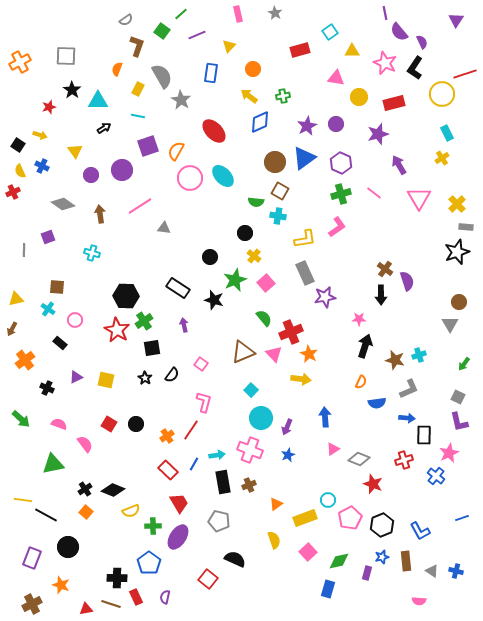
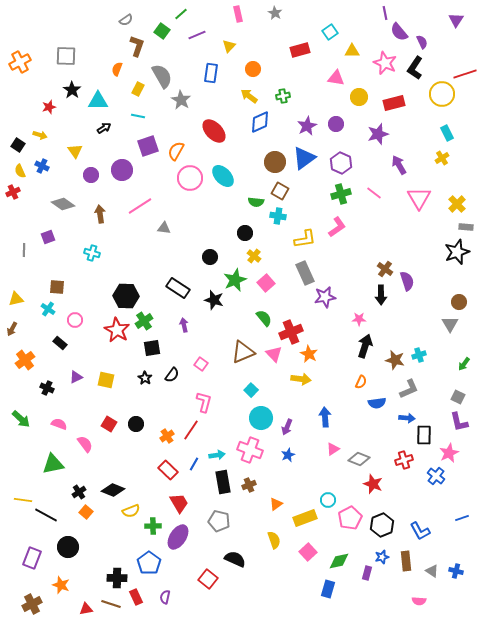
black cross at (85, 489): moved 6 px left, 3 px down
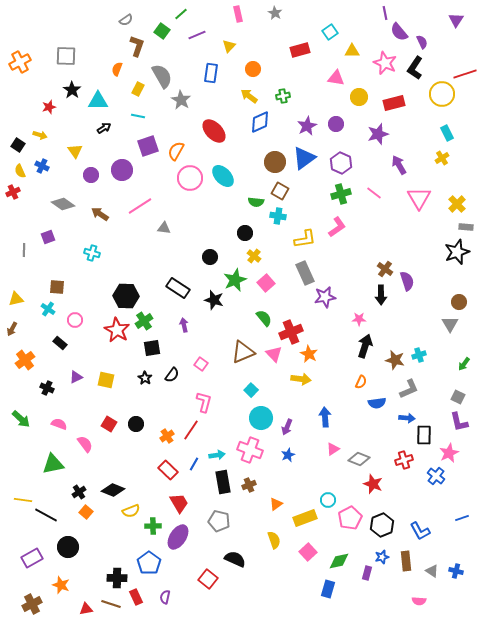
brown arrow at (100, 214): rotated 48 degrees counterclockwise
purple rectangle at (32, 558): rotated 40 degrees clockwise
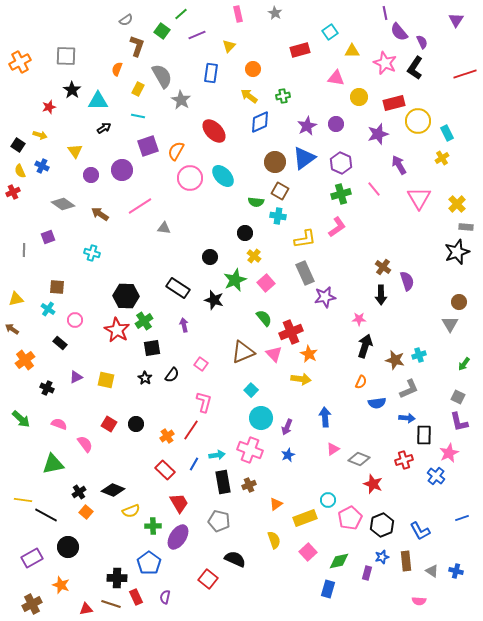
yellow circle at (442, 94): moved 24 px left, 27 px down
pink line at (374, 193): moved 4 px up; rotated 14 degrees clockwise
brown cross at (385, 269): moved 2 px left, 2 px up
brown arrow at (12, 329): rotated 96 degrees clockwise
red rectangle at (168, 470): moved 3 px left
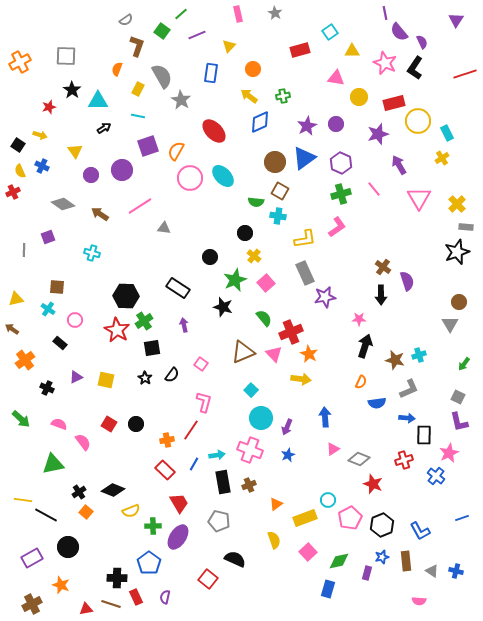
black star at (214, 300): moved 9 px right, 7 px down
orange cross at (167, 436): moved 4 px down; rotated 24 degrees clockwise
pink semicircle at (85, 444): moved 2 px left, 2 px up
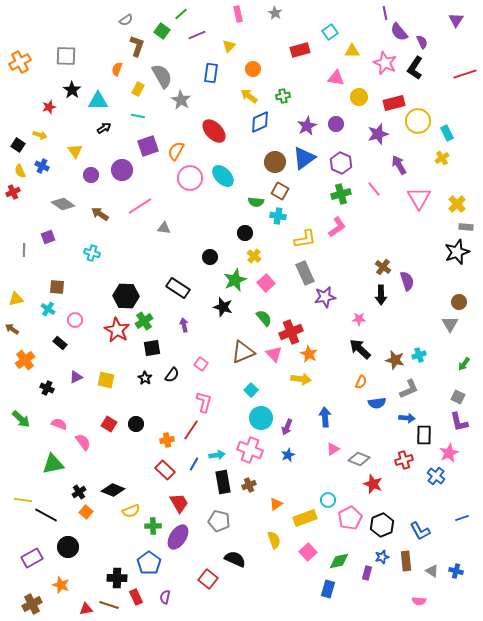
black arrow at (365, 346): moved 5 px left, 3 px down; rotated 65 degrees counterclockwise
brown line at (111, 604): moved 2 px left, 1 px down
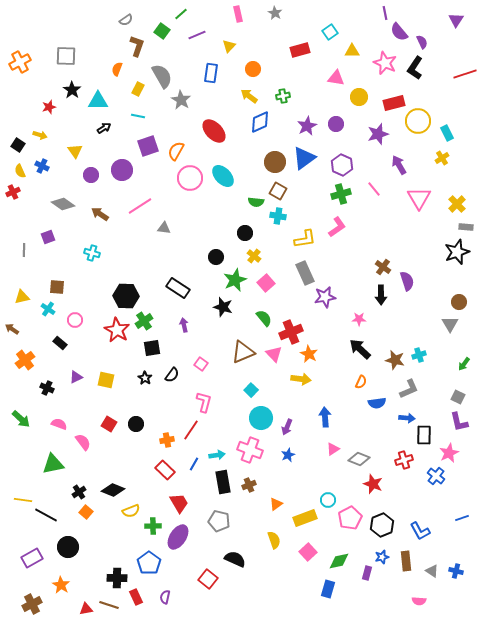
purple hexagon at (341, 163): moved 1 px right, 2 px down
brown square at (280, 191): moved 2 px left
black circle at (210, 257): moved 6 px right
yellow triangle at (16, 299): moved 6 px right, 2 px up
orange star at (61, 585): rotated 12 degrees clockwise
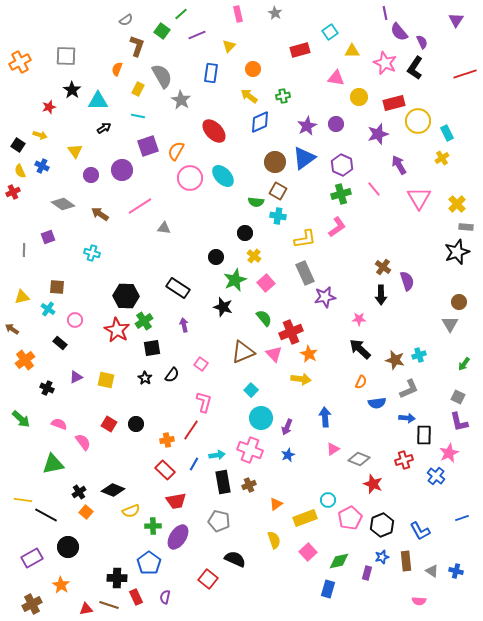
red trapezoid at (179, 503): moved 3 px left, 2 px up; rotated 110 degrees clockwise
